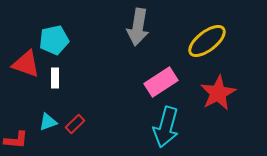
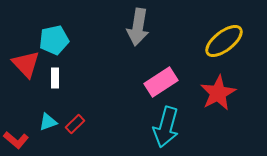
yellow ellipse: moved 17 px right
red triangle: rotated 28 degrees clockwise
red L-shape: rotated 35 degrees clockwise
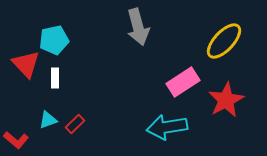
gray arrow: rotated 24 degrees counterclockwise
yellow ellipse: rotated 9 degrees counterclockwise
pink rectangle: moved 22 px right
red star: moved 8 px right, 7 px down
cyan triangle: moved 2 px up
cyan arrow: moved 1 px right; rotated 66 degrees clockwise
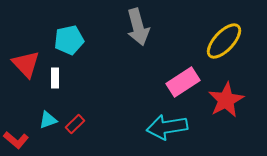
cyan pentagon: moved 15 px right
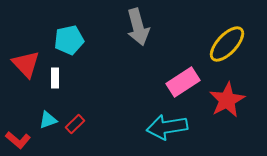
yellow ellipse: moved 3 px right, 3 px down
red star: moved 1 px right
red L-shape: moved 2 px right
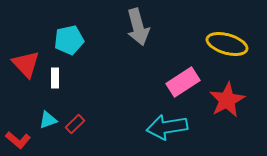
yellow ellipse: rotated 63 degrees clockwise
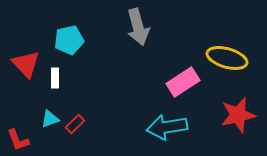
yellow ellipse: moved 14 px down
red star: moved 11 px right, 15 px down; rotated 15 degrees clockwise
cyan triangle: moved 2 px right, 1 px up
red L-shape: rotated 30 degrees clockwise
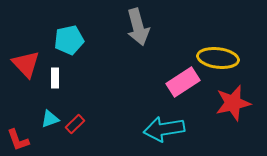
yellow ellipse: moved 9 px left; rotated 9 degrees counterclockwise
red star: moved 5 px left, 12 px up
cyan arrow: moved 3 px left, 2 px down
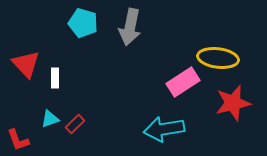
gray arrow: moved 8 px left; rotated 27 degrees clockwise
cyan pentagon: moved 14 px right, 17 px up; rotated 28 degrees clockwise
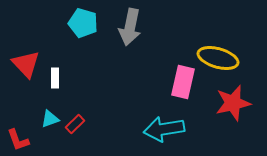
yellow ellipse: rotated 9 degrees clockwise
pink rectangle: rotated 44 degrees counterclockwise
